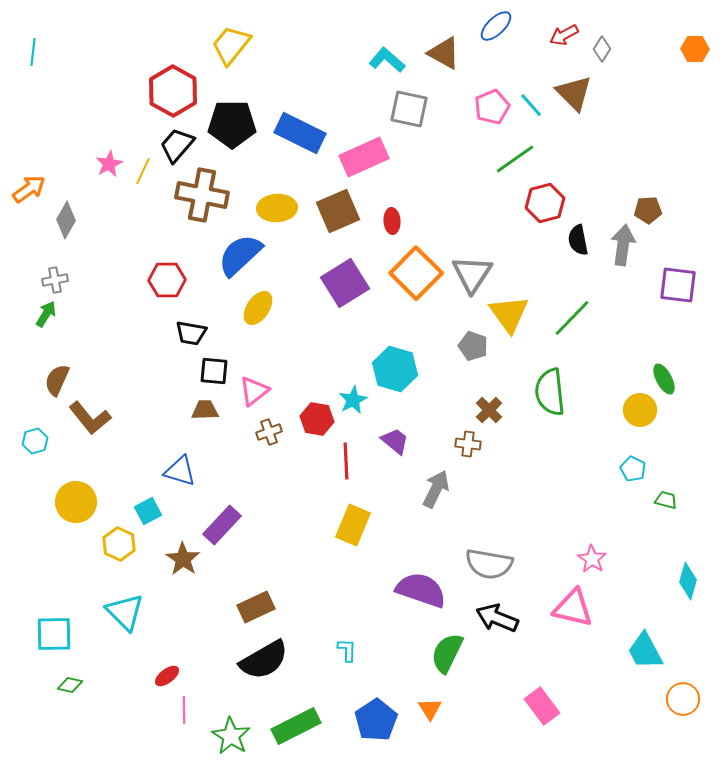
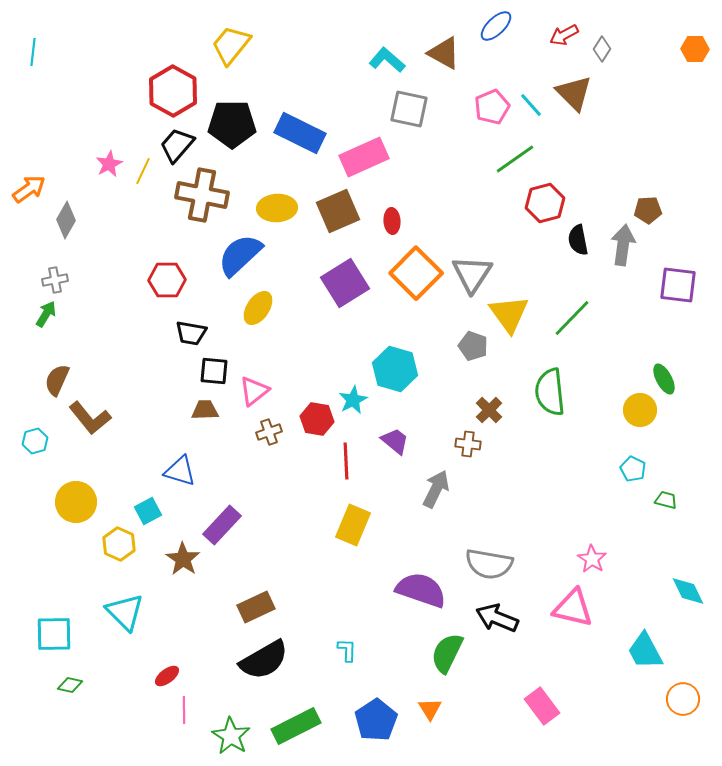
cyan diamond at (688, 581): moved 10 px down; rotated 42 degrees counterclockwise
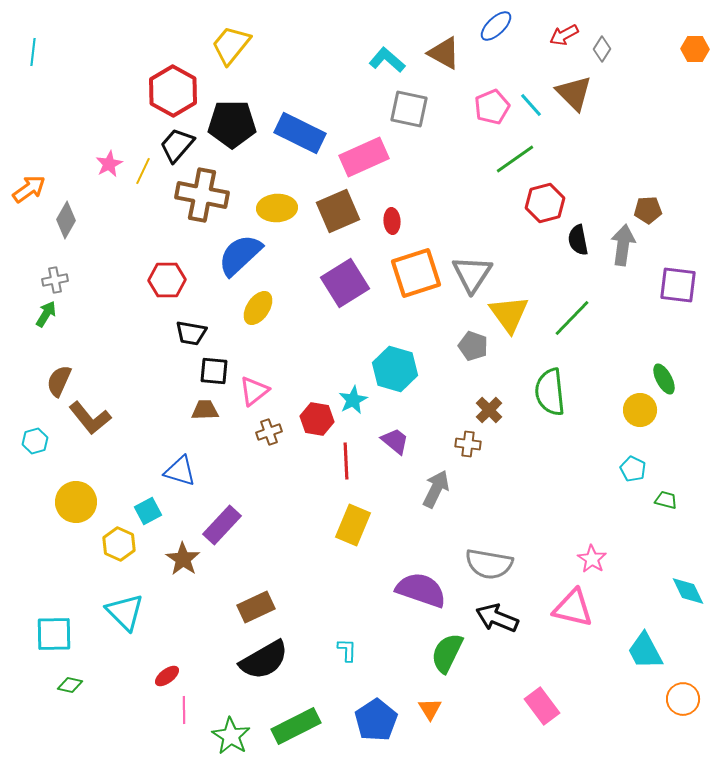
orange square at (416, 273): rotated 27 degrees clockwise
brown semicircle at (57, 380): moved 2 px right, 1 px down
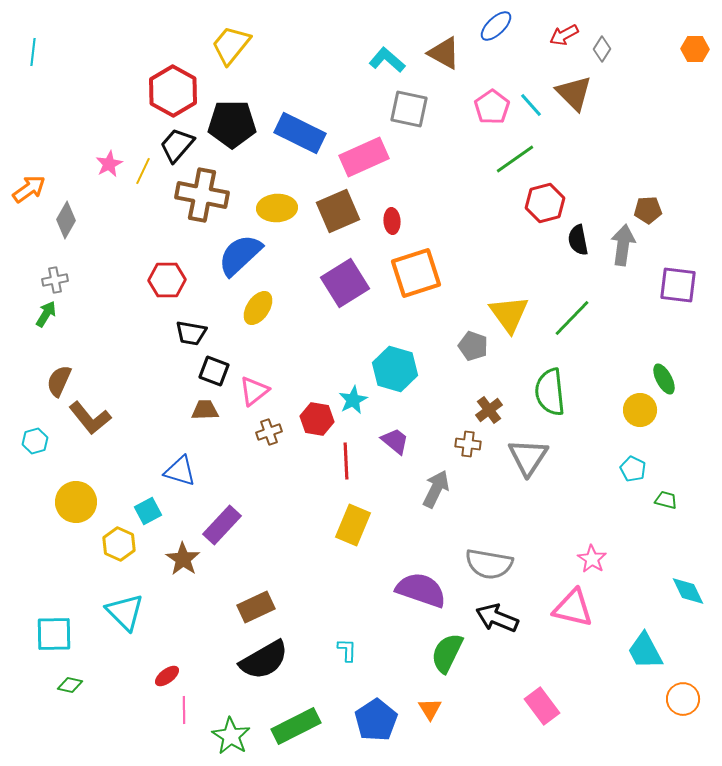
pink pentagon at (492, 107): rotated 12 degrees counterclockwise
gray triangle at (472, 274): moved 56 px right, 183 px down
black square at (214, 371): rotated 16 degrees clockwise
brown cross at (489, 410): rotated 8 degrees clockwise
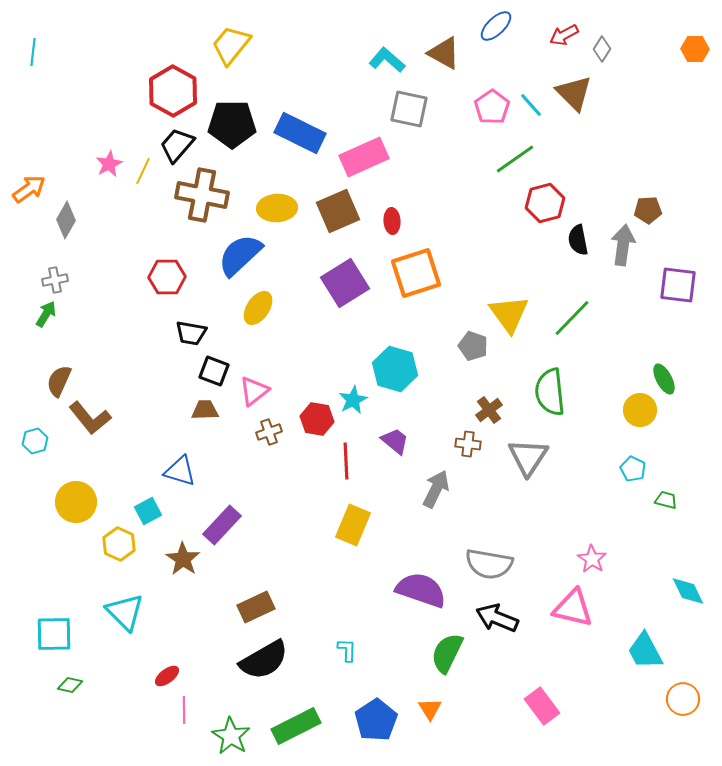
red hexagon at (167, 280): moved 3 px up
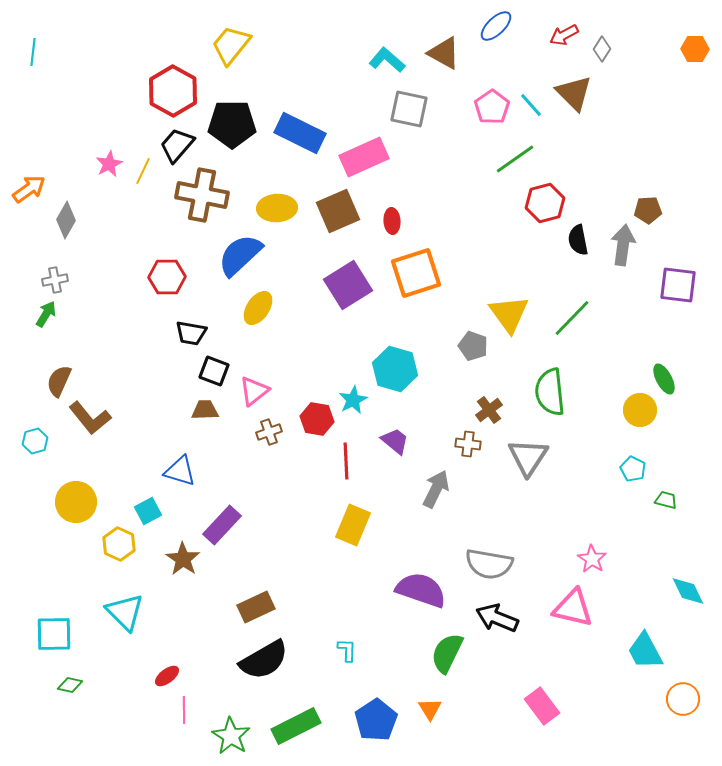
purple square at (345, 283): moved 3 px right, 2 px down
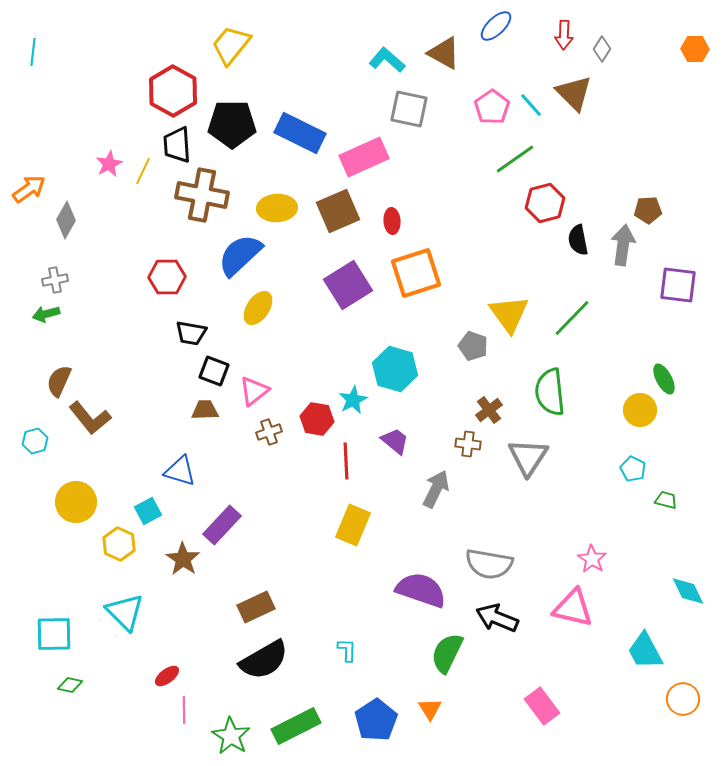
red arrow at (564, 35): rotated 60 degrees counterclockwise
black trapezoid at (177, 145): rotated 45 degrees counterclockwise
green arrow at (46, 314): rotated 136 degrees counterclockwise
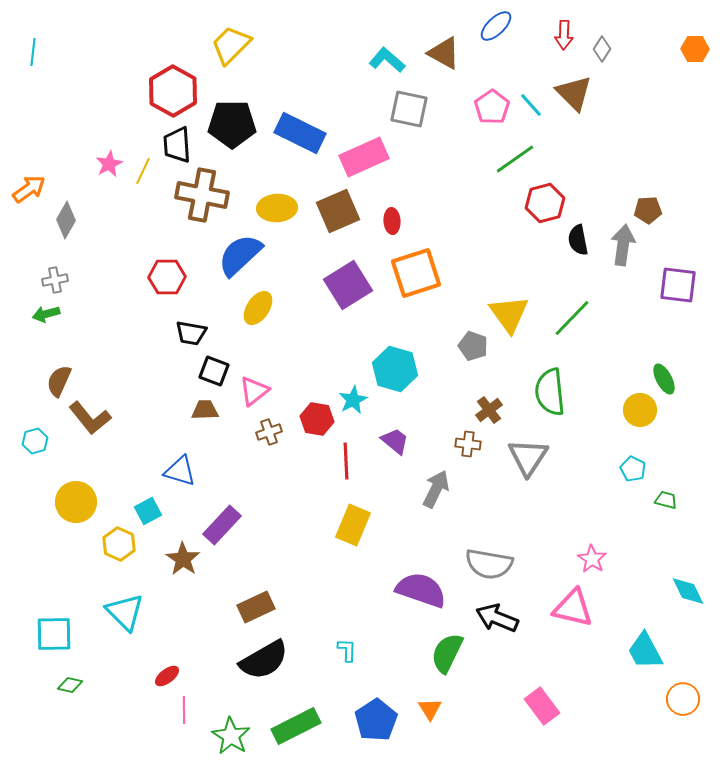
yellow trapezoid at (231, 45): rotated 6 degrees clockwise
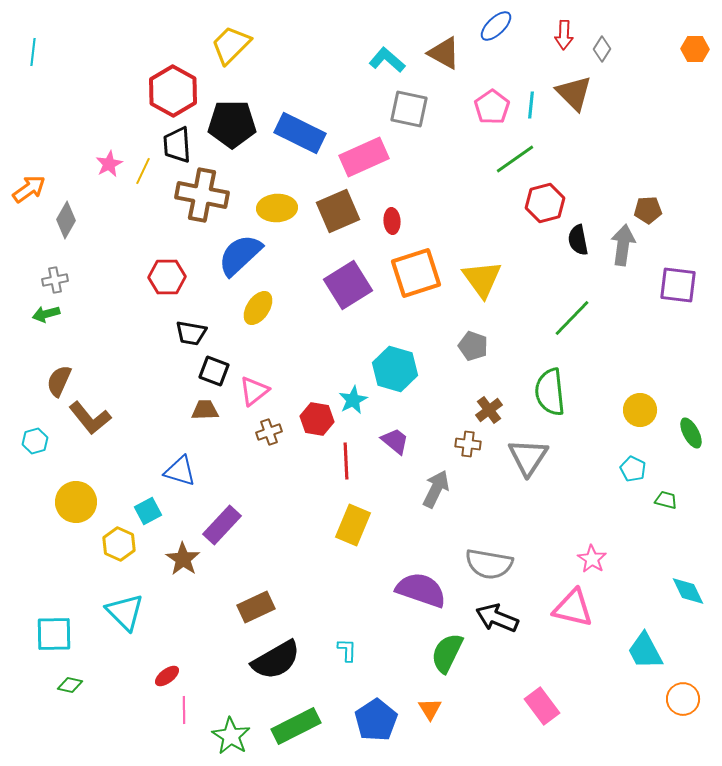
cyan line at (531, 105): rotated 48 degrees clockwise
yellow triangle at (509, 314): moved 27 px left, 35 px up
green ellipse at (664, 379): moved 27 px right, 54 px down
black semicircle at (264, 660): moved 12 px right
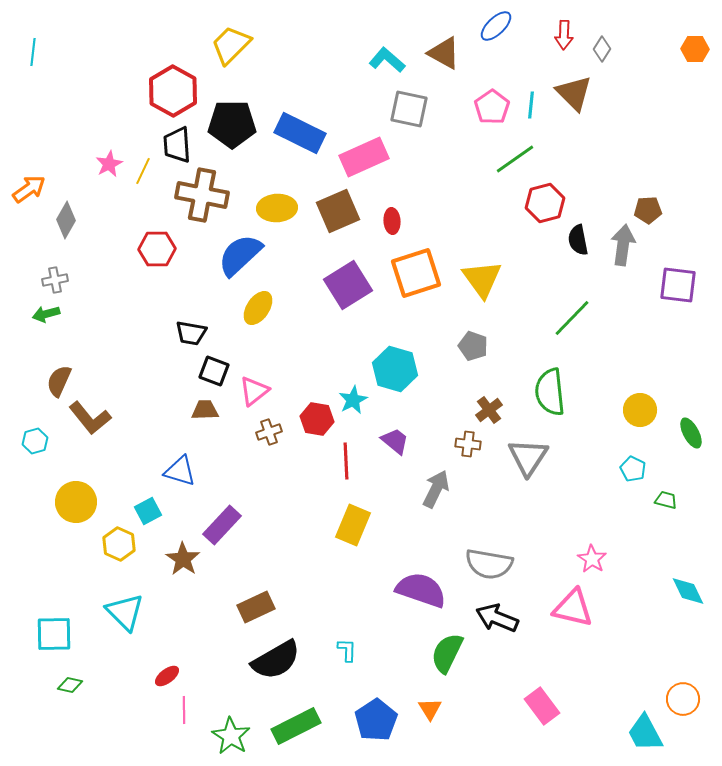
red hexagon at (167, 277): moved 10 px left, 28 px up
cyan trapezoid at (645, 651): moved 82 px down
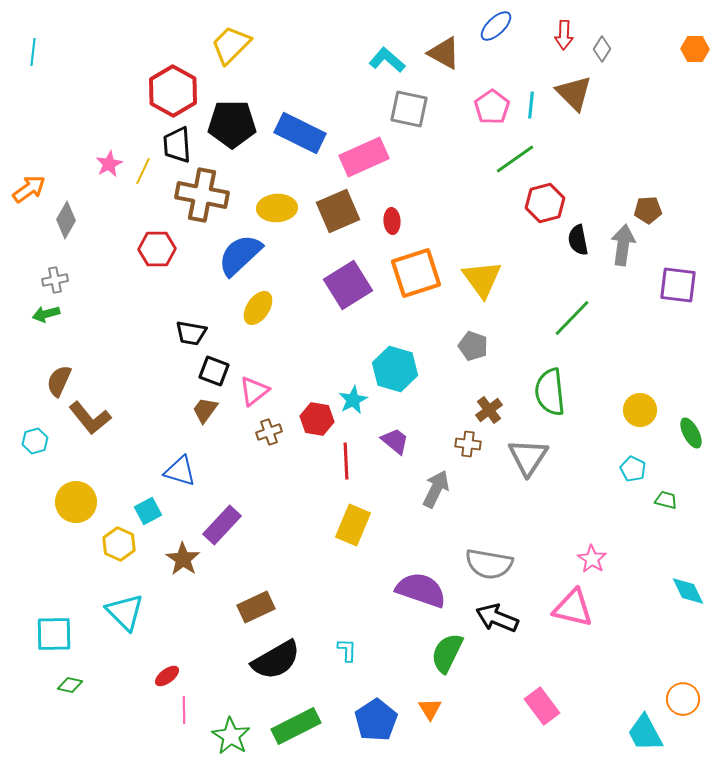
brown trapezoid at (205, 410): rotated 52 degrees counterclockwise
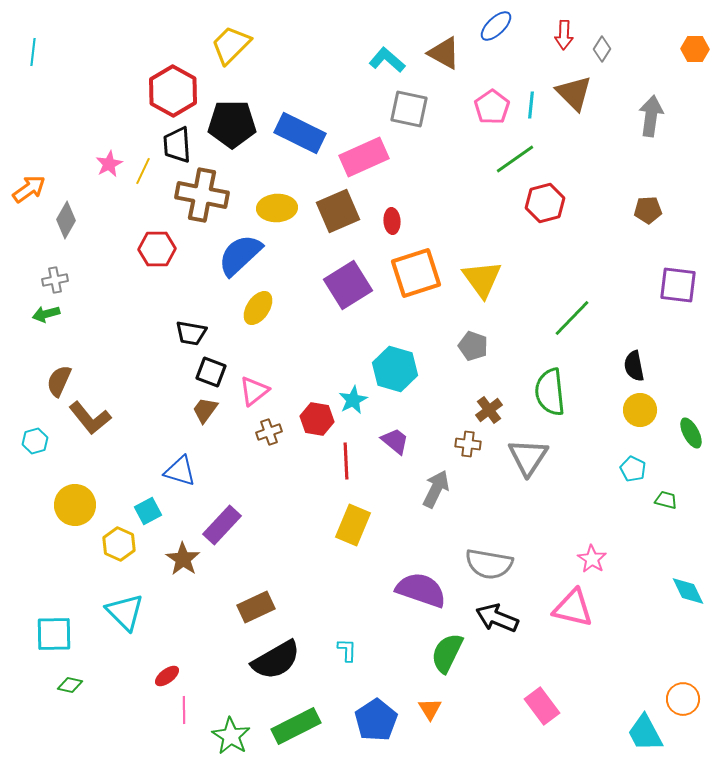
black semicircle at (578, 240): moved 56 px right, 126 px down
gray arrow at (623, 245): moved 28 px right, 129 px up
black square at (214, 371): moved 3 px left, 1 px down
yellow circle at (76, 502): moved 1 px left, 3 px down
